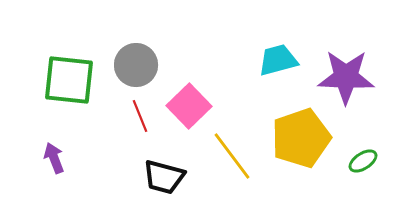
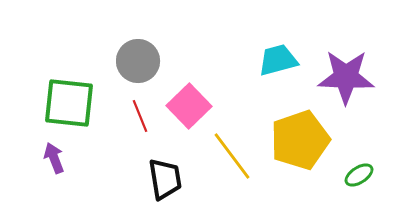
gray circle: moved 2 px right, 4 px up
green square: moved 23 px down
yellow pentagon: moved 1 px left, 2 px down
green ellipse: moved 4 px left, 14 px down
black trapezoid: moved 1 px right, 2 px down; rotated 114 degrees counterclockwise
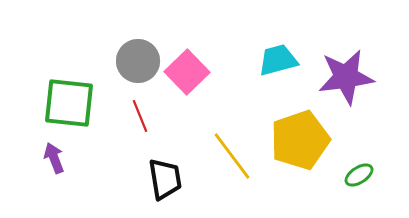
purple star: rotated 10 degrees counterclockwise
pink square: moved 2 px left, 34 px up
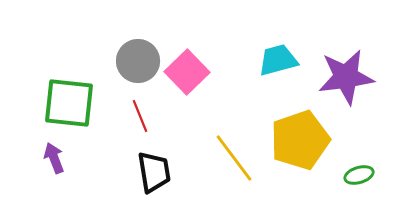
yellow line: moved 2 px right, 2 px down
green ellipse: rotated 16 degrees clockwise
black trapezoid: moved 11 px left, 7 px up
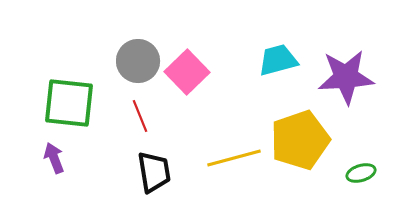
purple star: rotated 4 degrees clockwise
yellow line: rotated 68 degrees counterclockwise
green ellipse: moved 2 px right, 2 px up
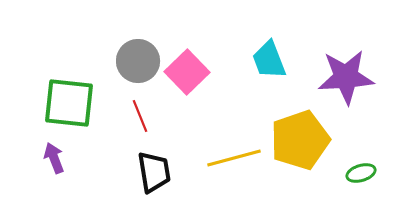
cyan trapezoid: moved 9 px left; rotated 96 degrees counterclockwise
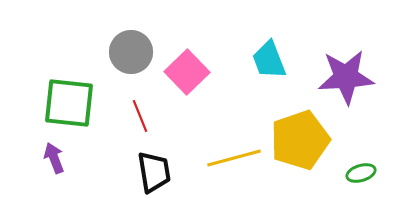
gray circle: moved 7 px left, 9 px up
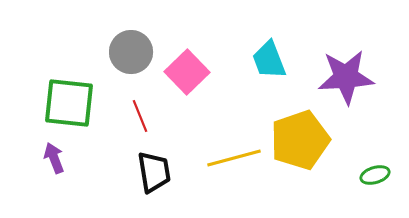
green ellipse: moved 14 px right, 2 px down
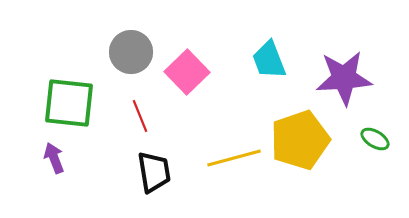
purple star: moved 2 px left, 1 px down
green ellipse: moved 36 px up; rotated 48 degrees clockwise
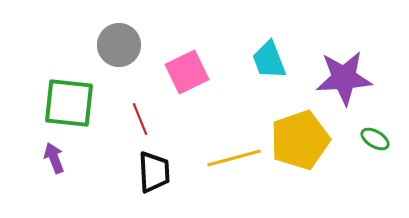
gray circle: moved 12 px left, 7 px up
pink square: rotated 18 degrees clockwise
red line: moved 3 px down
black trapezoid: rotated 6 degrees clockwise
